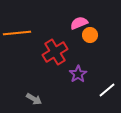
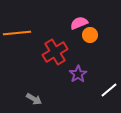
white line: moved 2 px right
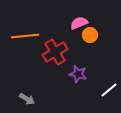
orange line: moved 8 px right, 3 px down
purple star: rotated 24 degrees counterclockwise
gray arrow: moved 7 px left
